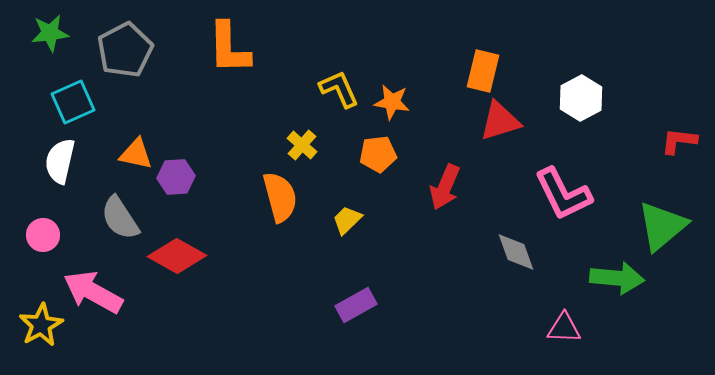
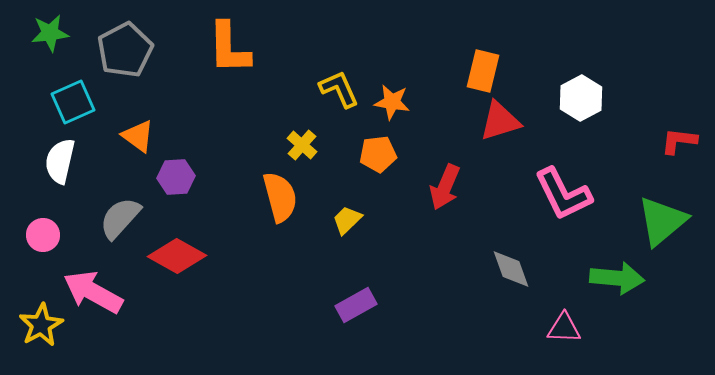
orange triangle: moved 2 px right, 18 px up; rotated 24 degrees clockwise
gray semicircle: rotated 75 degrees clockwise
green triangle: moved 5 px up
gray diamond: moved 5 px left, 17 px down
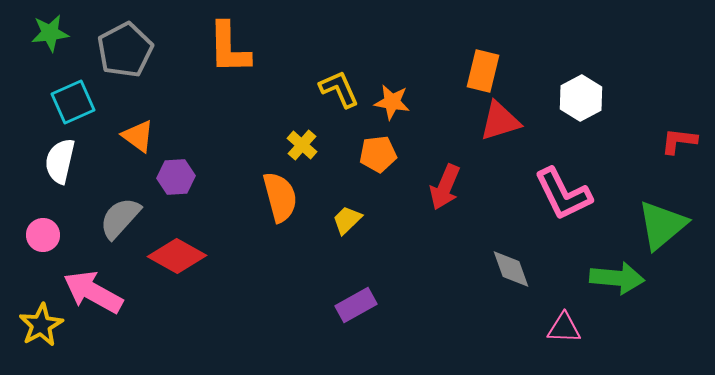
green triangle: moved 4 px down
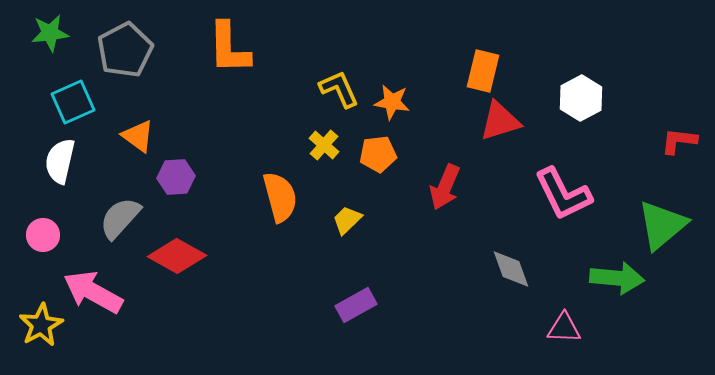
yellow cross: moved 22 px right
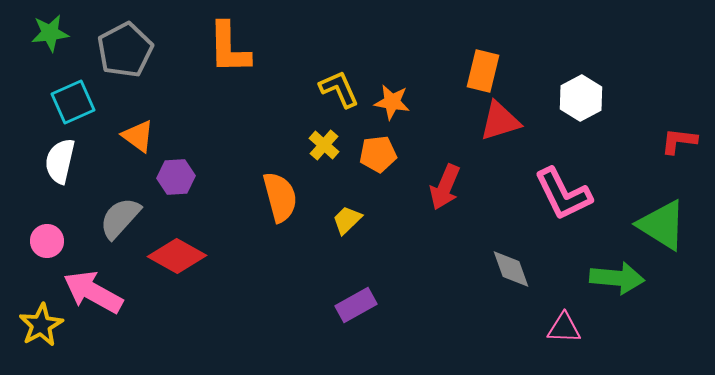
green triangle: rotated 48 degrees counterclockwise
pink circle: moved 4 px right, 6 px down
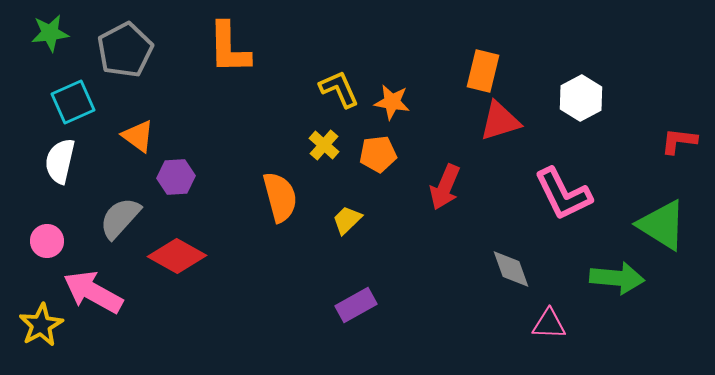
pink triangle: moved 15 px left, 4 px up
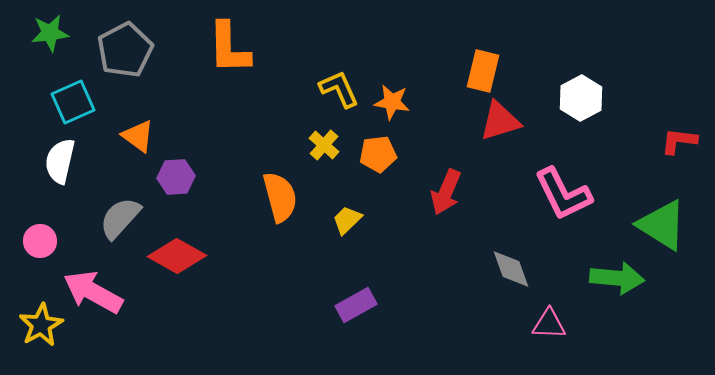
red arrow: moved 1 px right, 5 px down
pink circle: moved 7 px left
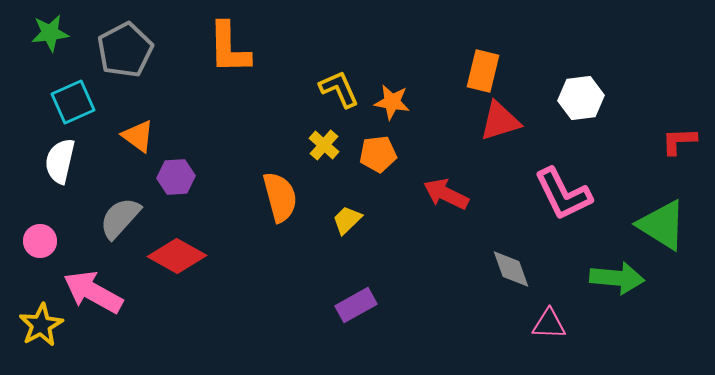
white hexagon: rotated 21 degrees clockwise
red L-shape: rotated 9 degrees counterclockwise
red arrow: moved 2 px down; rotated 93 degrees clockwise
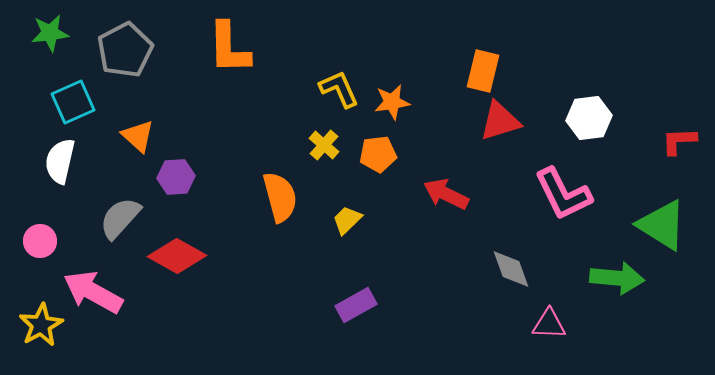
white hexagon: moved 8 px right, 20 px down
orange star: rotated 18 degrees counterclockwise
orange triangle: rotated 6 degrees clockwise
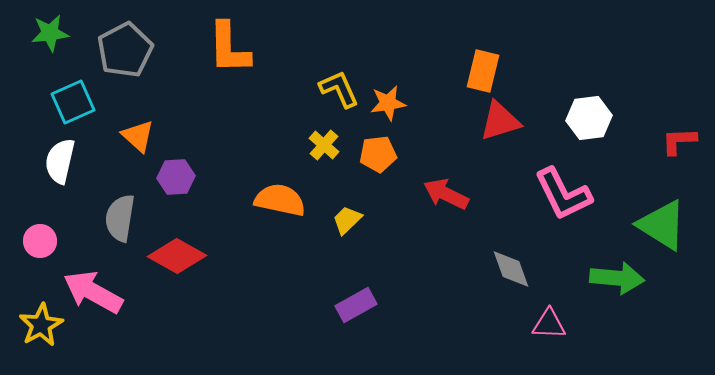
orange star: moved 4 px left, 1 px down
orange semicircle: moved 3 px down; rotated 63 degrees counterclockwise
gray semicircle: rotated 33 degrees counterclockwise
